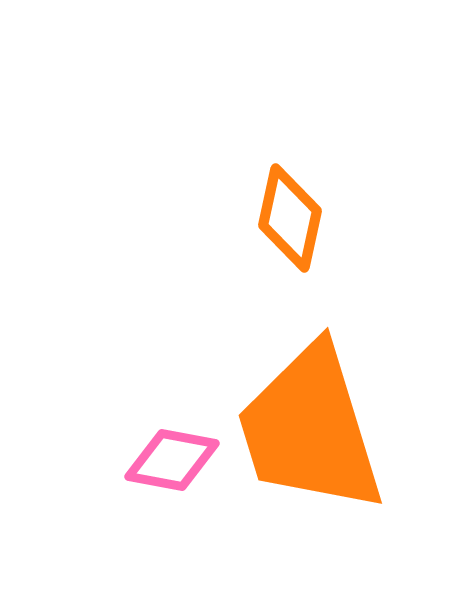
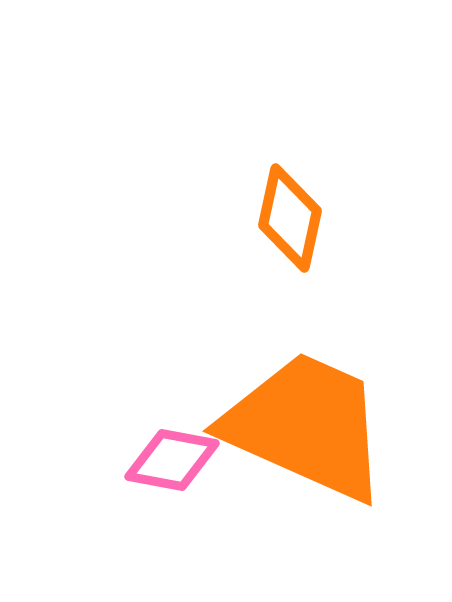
orange trapezoid: moved 4 px left, 3 px up; rotated 131 degrees clockwise
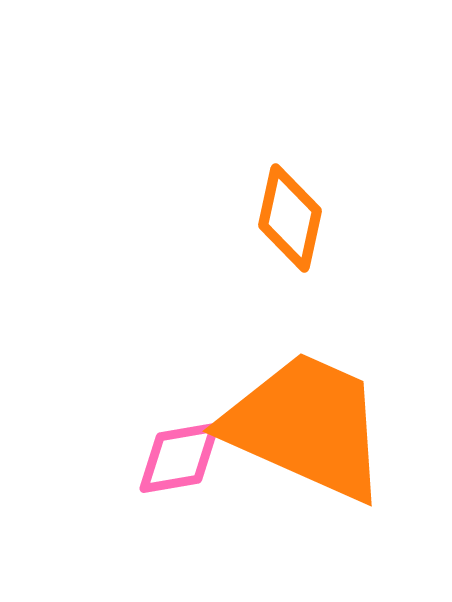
pink diamond: moved 7 px right, 2 px up; rotated 20 degrees counterclockwise
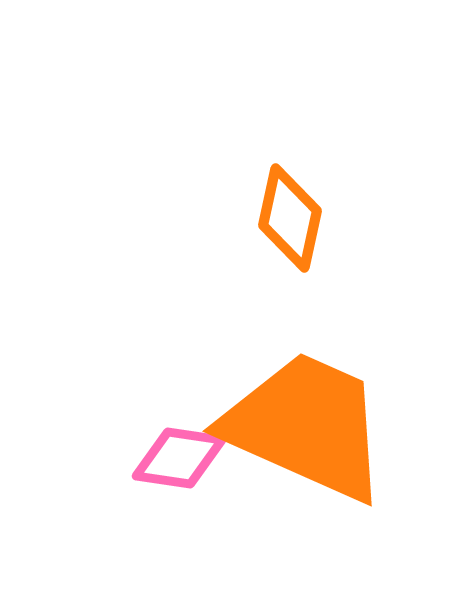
pink diamond: rotated 18 degrees clockwise
